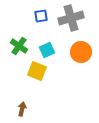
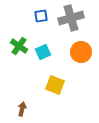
cyan square: moved 4 px left, 2 px down
yellow square: moved 18 px right, 14 px down
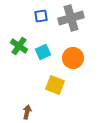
orange circle: moved 8 px left, 6 px down
brown arrow: moved 5 px right, 3 px down
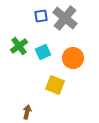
gray cross: moved 6 px left; rotated 35 degrees counterclockwise
green cross: rotated 18 degrees clockwise
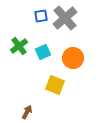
gray cross: rotated 10 degrees clockwise
brown arrow: rotated 16 degrees clockwise
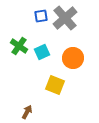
green cross: rotated 18 degrees counterclockwise
cyan square: moved 1 px left
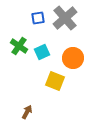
blue square: moved 3 px left, 2 px down
yellow square: moved 4 px up
